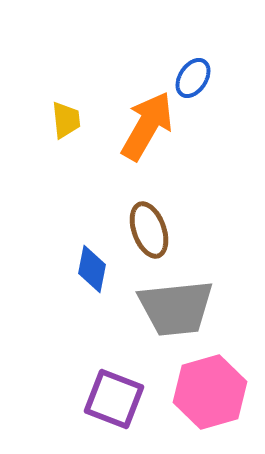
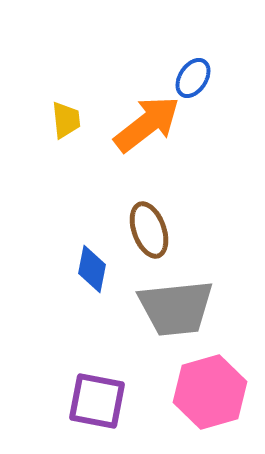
orange arrow: moved 2 px up; rotated 22 degrees clockwise
purple square: moved 17 px left, 2 px down; rotated 10 degrees counterclockwise
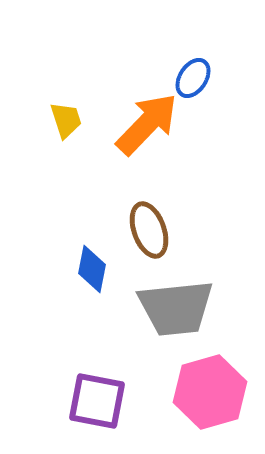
yellow trapezoid: rotated 12 degrees counterclockwise
orange arrow: rotated 8 degrees counterclockwise
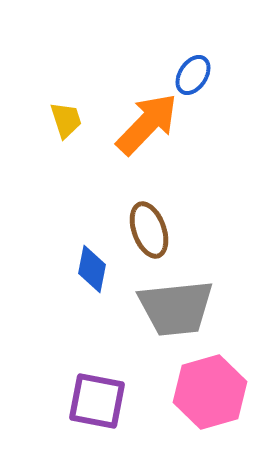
blue ellipse: moved 3 px up
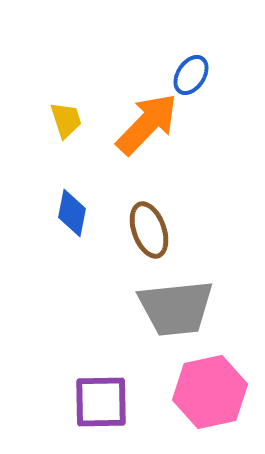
blue ellipse: moved 2 px left
blue diamond: moved 20 px left, 56 px up
pink hexagon: rotated 4 degrees clockwise
purple square: moved 4 px right, 1 px down; rotated 12 degrees counterclockwise
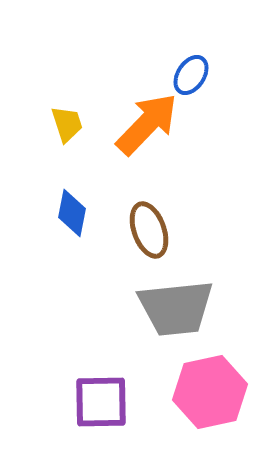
yellow trapezoid: moved 1 px right, 4 px down
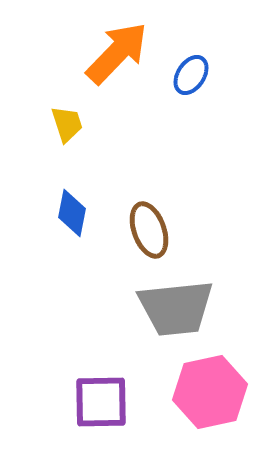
orange arrow: moved 30 px left, 71 px up
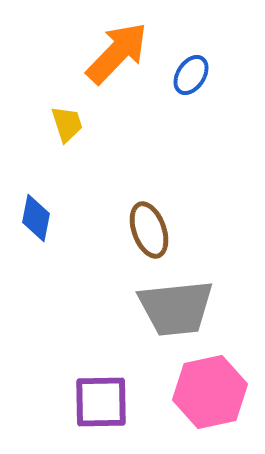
blue diamond: moved 36 px left, 5 px down
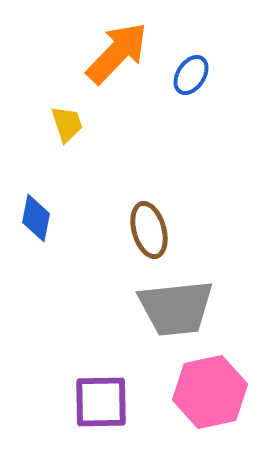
brown ellipse: rotated 4 degrees clockwise
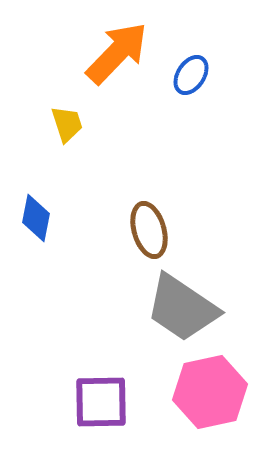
gray trapezoid: moved 6 px right; rotated 40 degrees clockwise
